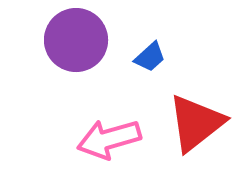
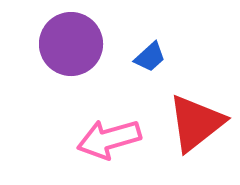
purple circle: moved 5 px left, 4 px down
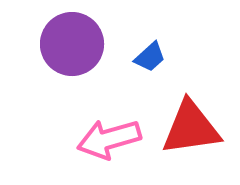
purple circle: moved 1 px right
red triangle: moved 5 px left, 5 px down; rotated 30 degrees clockwise
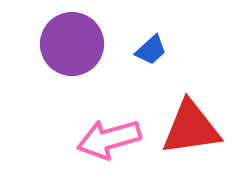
blue trapezoid: moved 1 px right, 7 px up
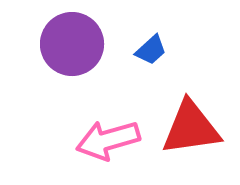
pink arrow: moved 1 px left, 1 px down
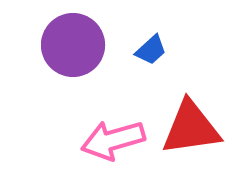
purple circle: moved 1 px right, 1 px down
pink arrow: moved 5 px right
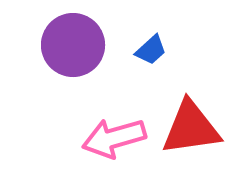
pink arrow: moved 1 px right, 2 px up
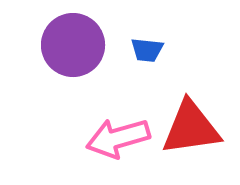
blue trapezoid: moved 4 px left; rotated 48 degrees clockwise
pink arrow: moved 4 px right
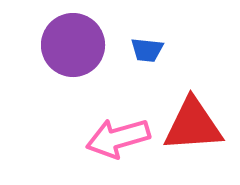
red triangle: moved 2 px right, 3 px up; rotated 4 degrees clockwise
